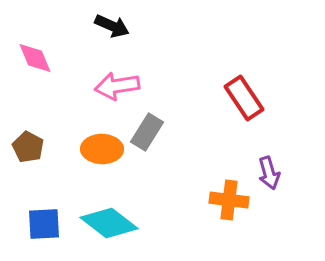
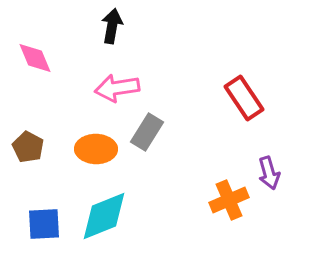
black arrow: rotated 104 degrees counterclockwise
pink arrow: moved 2 px down
orange ellipse: moved 6 px left
orange cross: rotated 30 degrees counterclockwise
cyan diamond: moved 5 px left, 7 px up; rotated 60 degrees counterclockwise
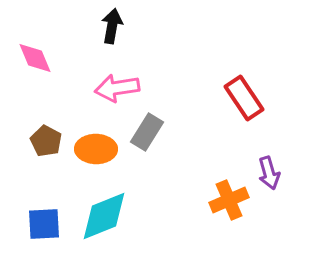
brown pentagon: moved 18 px right, 6 px up
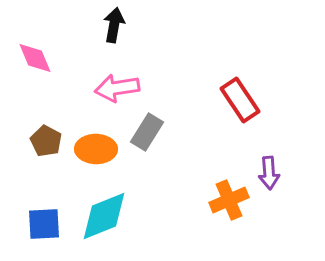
black arrow: moved 2 px right, 1 px up
red rectangle: moved 4 px left, 2 px down
purple arrow: rotated 12 degrees clockwise
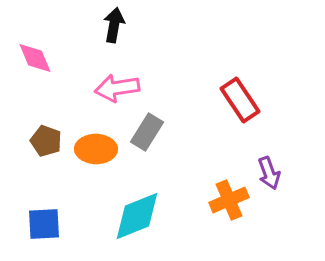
brown pentagon: rotated 8 degrees counterclockwise
purple arrow: rotated 16 degrees counterclockwise
cyan diamond: moved 33 px right
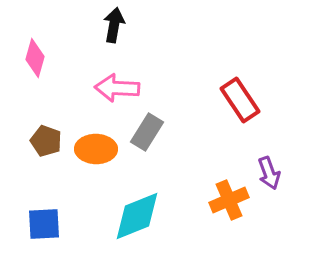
pink diamond: rotated 39 degrees clockwise
pink arrow: rotated 12 degrees clockwise
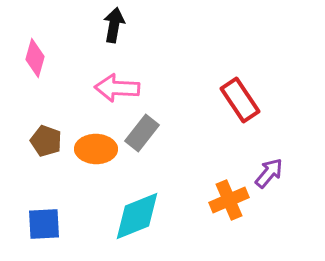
gray rectangle: moved 5 px left, 1 px down; rotated 6 degrees clockwise
purple arrow: rotated 120 degrees counterclockwise
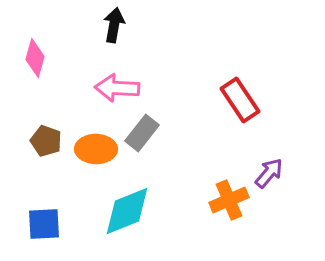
cyan diamond: moved 10 px left, 5 px up
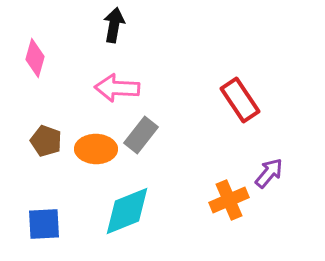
gray rectangle: moved 1 px left, 2 px down
